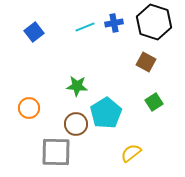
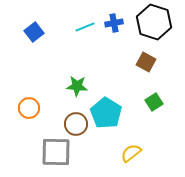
cyan pentagon: rotated 8 degrees counterclockwise
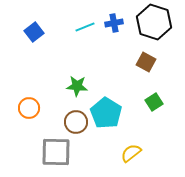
brown circle: moved 2 px up
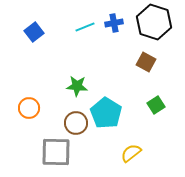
green square: moved 2 px right, 3 px down
brown circle: moved 1 px down
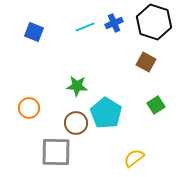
blue cross: rotated 12 degrees counterclockwise
blue square: rotated 30 degrees counterclockwise
yellow semicircle: moved 3 px right, 5 px down
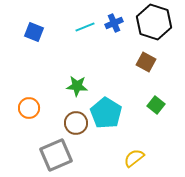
green square: rotated 18 degrees counterclockwise
gray square: moved 3 px down; rotated 24 degrees counterclockwise
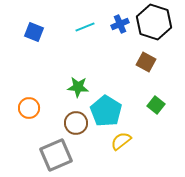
blue cross: moved 6 px right, 1 px down
green star: moved 1 px right, 1 px down
cyan pentagon: moved 2 px up
yellow semicircle: moved 13 px left, 17 px up
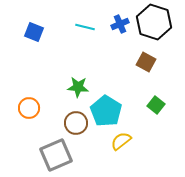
cyan line: rotated 36 degrees clockwise
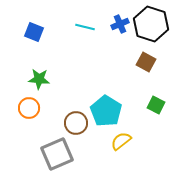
black hexagon: moved 3 px left, 2 px down
green star: moved 39 px left, 8 px up
green square: rotated 12 degrees counterclockwise
gray square: moved 1 px right, 1 px up
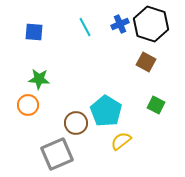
cyan line: rotated 48 degrees clockwise
blue square: rotated 18 degrees counterclockwise
orange circle: moved 1 px left, 3 px up
